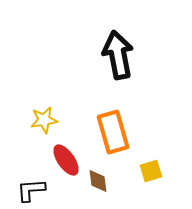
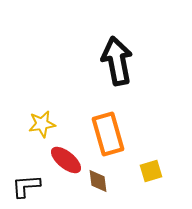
black arrow: moved 1 px left, 6 px down
yellow star: moved 2 px left, 4 px down
orange rectangle: moved 5 px left, 2 px down
red ellipse: rotated 16 degrees counterclockwise
black L-shape: moved 5 px left, 4 px up
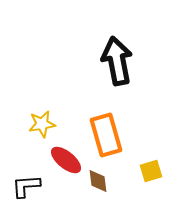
orange rectangle: moved 2 px left, 1 px down
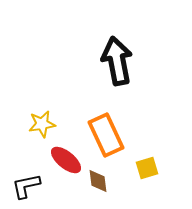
orange rectangle: rotated 9 degrees counterclockwise
yellow square: moved 4 px left, 3 px up
black L-shape: rotated 8 degrees counterclockwise
